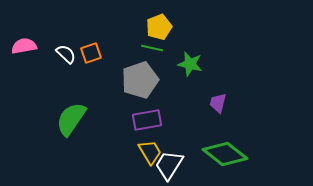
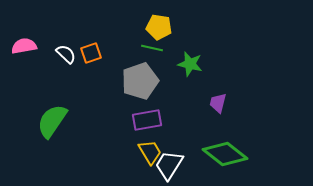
yellow pentagon: rotated 30 degrees clockwise
gray pentagon: moved 1 px down
green semicircle: moved 19 px left, 2 px down
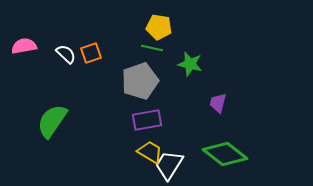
yellow trapezoid: rotated 28 degrees counterclockwise
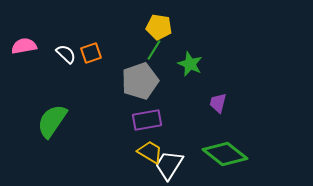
green line: moved 2 px right, 2 px down; rotated 70 degrees counterclockwise
green star: rotated 10 degrees clockwise
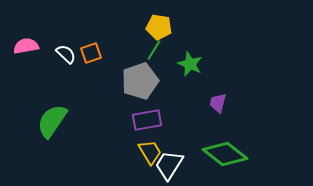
pink semicircle: moved 2 px right
yellow trapezoid: rotated 28 degrees clockwise
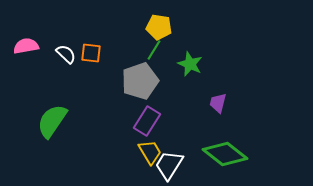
orange square: rotated 25 degrees clockwise
purple rectangle: moved 1 px down; rotated 48 degrees counterclockwise
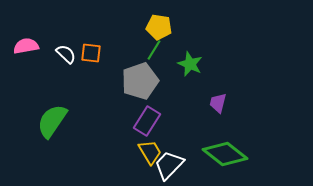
white trapezoid: rotated 12 degrees clockwise
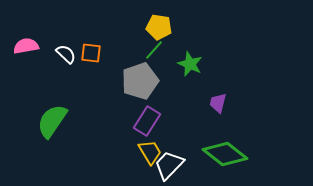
green line: rotated 10 degrees clockwise
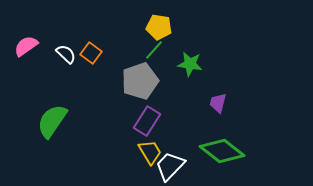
pink semicircle: rotated 25 degrees counterclockwise
orange square: rotated 30 degrees clockwise
green star: rotated 15 degrees counterclockwise
green diamond: moved 3 px left, 3 px up
white trapezoid: moved 1 px right, 1 px down
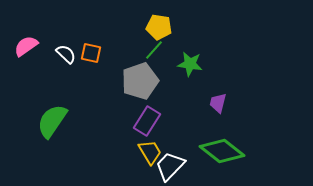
orange square: rotated 25 degrees counterclockwise
